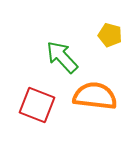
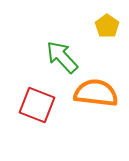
yellow pentagon: moved 3 px left, 9 px up; rotated 20 degrees clockwise
orange semicircle: moved 1 px right, 3 px up
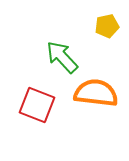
yellow pentagon: rotated 25 degrees clockwise
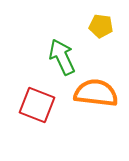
yellow pentagon: moved 6 px left; rotated 20 degrees clockwise
green arrow: rotated 18 degrees clockwise
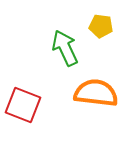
green arrow: moved 3 px right, 9 px up
red square: moved 14 px left
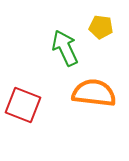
yellow pentagon: moved 1 px down
orange semicircle: moved 2 px left
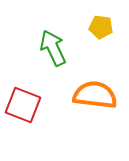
green arrow: moved 12 px left
orange semicircle: moved 1 px right, 2 px down
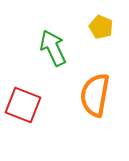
yellow pentagon: rotated 15 degrees clockwise
orange semicircle: rotated 87 degrees counterclockwise
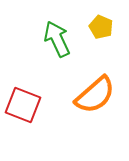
green arrow: moved 4 px right, 9 px up
orange semicircle: rotated 141 degrees counterclockwise
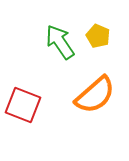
yellow pentagon: moved 3 px left, 9 px down
green arrow: moved 3 px right, 3 px down; rotated 9 degrees counterclockwise
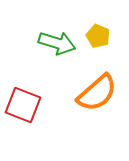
green arrow: moved 3 px left, 1 px down; rotated 141 degrees clockwise
orange semicircle: moved 2 px right, 2 px up
